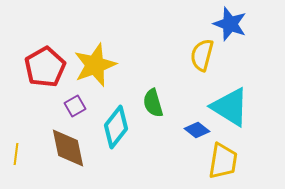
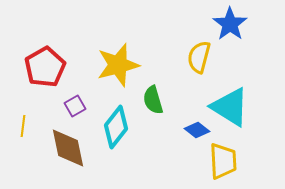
blue star: rotated 16 degrees clockwise
yellow semicircle: moved 3 px left, 2 px down
yellow star: moved 23 px right; rotated 6 degrees clockwise
green semicircle: moved 3 px up
yellow line: moved 7 px right, 28 px up
yellow trapezoid: rotated 12 degrees counterclockwise
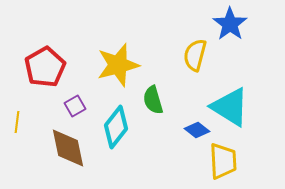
yellow semicircle: moved 4 px left, 2 px up
yellow line: moved 6 px left, 4 px up
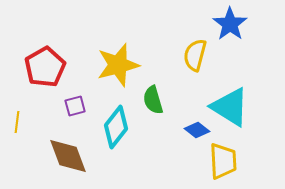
purple square: rotated 15 degrees clockwise
brown diamond: moved 8 px down; rotated 9 degrees counterclockwise
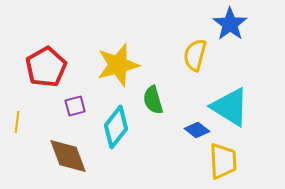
red pentagon: moved 1 px right
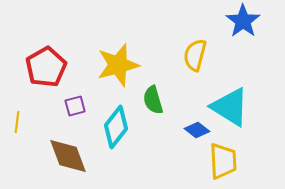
blue star: moved 13 px right, 3 px up
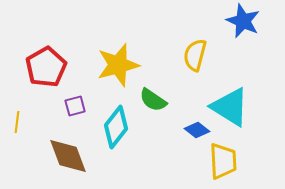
blue star: rotated 12 degrees counterclockwise
green semicircle: rotated 40 degrees counterclockwise
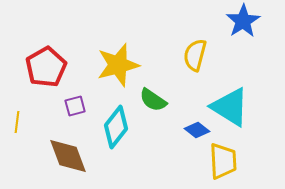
blue star: rotated 16 degrees clockwise
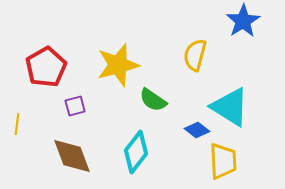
yellow line: moved 2 px down
cyan diamond: moved 20 px right, 25 px down
brown diamond: moved 4 px right
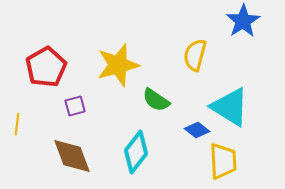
green semicircle: moved 3 px right
